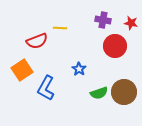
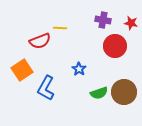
red semicircle: moved 3 px right
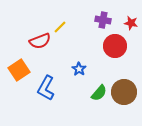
yellow line: moved 1 px up; rotated 48 degrees counterclockwise
orange square: moved 3 px left
green semicircle: rotated 30 degrees counterclockwise
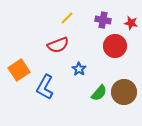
yellow line: moved 7 px right, 9 px up
red semicircle: moved 18 px right, 4 px down
blue L-shape: moved 1 px left, 1 px up
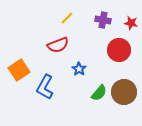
red circle: moved 4 px right, 4 px down
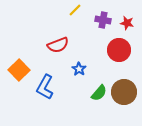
yellow line: moved 8 px right, 8 px up
red star: moved 4 px left
orange square: rotated 10 degrees counterclockwise
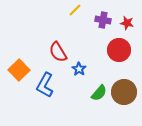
red semicircle: moved 7 px down; rotated 80 degrees clockwise
blue L-shape: moved 2 px up
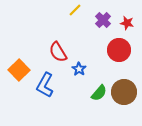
purple cross: rotated 35 degrees clockwise
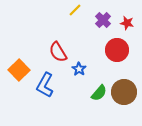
red circle: moved 2 px left
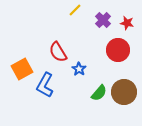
red circle: moved 1 px right
orange square: moved 3 px right, 1 px up; rotated 15 degrees clockwise
